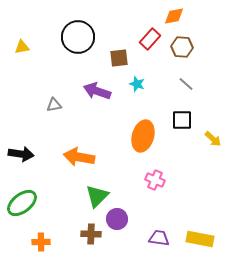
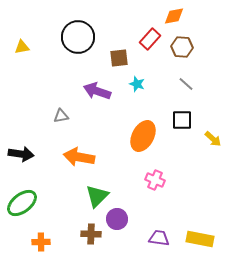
gray triangle: moved 7 px right, 11 px down
orange ellipse: rotated 12 degrees clockwise
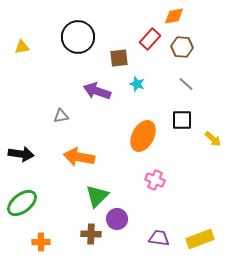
yellow rectangle: rotated 32 degrees counterclockwise
